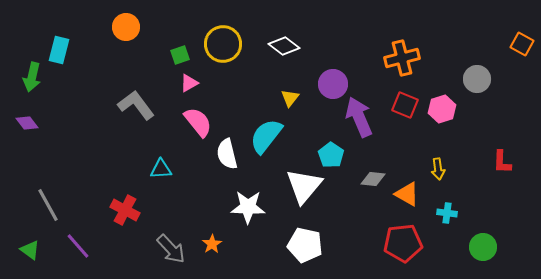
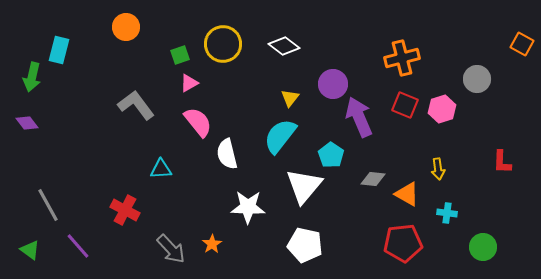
cyan semicircle: moved 14 px right
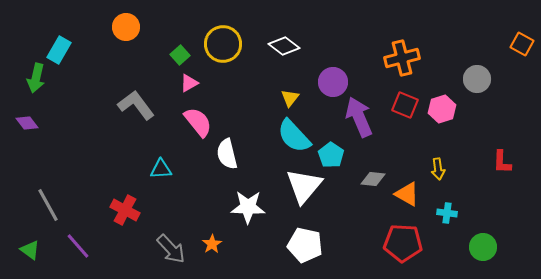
cyan rectangle: rotated 16 degrees clockwise
green square: rotated 24 degrees counterclockwise
green arrow: moved 4 px right, 1 px down
purple circle: moved 2 px up
cyan semicircle: moved 14 px right; rotated 81 degrees counterclockwise
red pentagon: rotated 9 degrees clockwise
